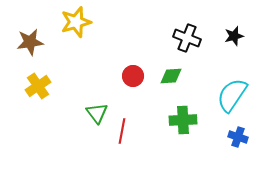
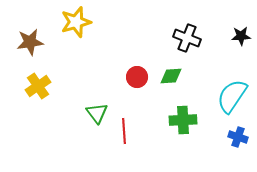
black star: moved 7 px right; rotated 12 degrees clockwise
red circle: moved 4 px right, 1 px down
cyan semicircle: moved 1 px down
red line: moved 2 px right; rotated 15 degrees counterclockwise
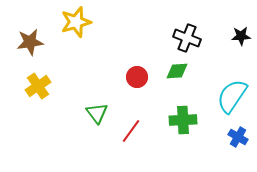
green diamond: moved 6 px right, 5 px up
red line: moved 7 px right; rotated 40 degrees clockwise
blue cross: rotated 12 degrees clockwise
